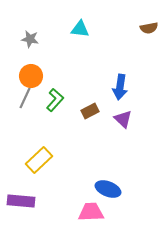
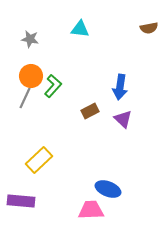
green L-shape: moved 2 px left, 14 px up
pink trapezoid: moved 2 px up
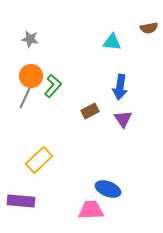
cyan triangle: moved 32 px right, 13 px down
purple triangle: rotated 12 degrees clockwise
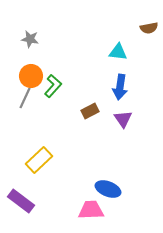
cyan triangle: moved 6 px right, 10 px down
purple rectangle: rotated 32 degrees clockwise
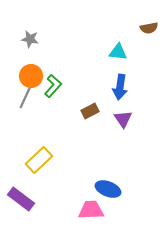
purple rectangle: moved 2 px up
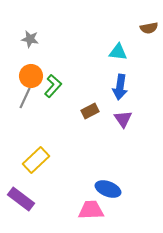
yellow rectangle: moved 3 px left
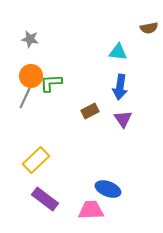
green L-shape: moved 2 px left, 3 px up; rotated 135 degrees counterclockwise
purple rectangle: moved 24 px right
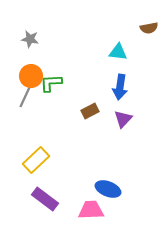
gray line: moved 1 px up
purple triangle: rotated 18 degrees clockwise
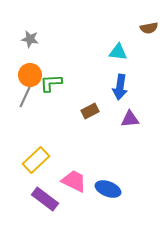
orange circle: moved 1 px left, 1 px up
purple triangle: moved 7 px right; rotated 42 degrees clockwise
pink trapezoid: moved 17 px left, 29 px up; rotated 28 degrees clockwise
